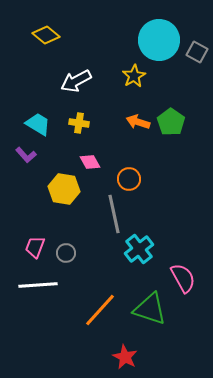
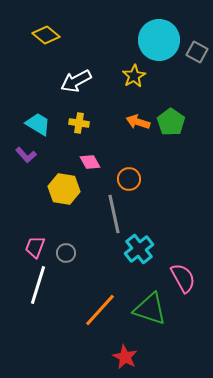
white line: rotated 69 degrees counterclockwise
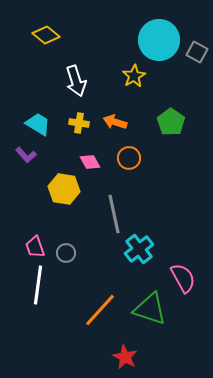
white arrow: rotated 80 degrees counterclockwise
orange arrow: moved 23 px left
orange circle: moved 21 px up
pink trapezoid: rotated 40 degrees counterclockwise
white line: rotated 9 degrees counterclockwise
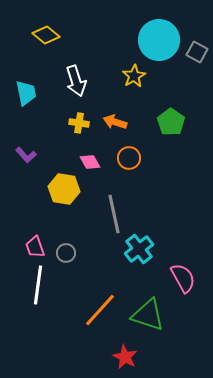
cyan trapezoid: moved 12 px left, 31 px up; rotated 48 degrees clockwise
green triangle: moved 2 px left, 6 px down
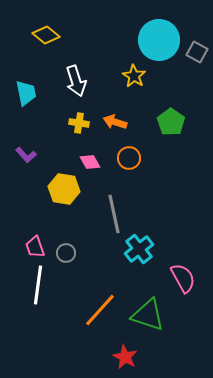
yellow star: rotated 10 degrees counterclockwise
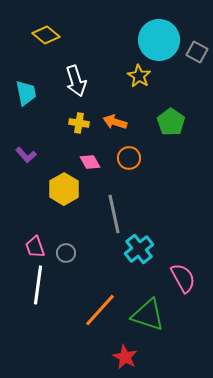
yellow star: moved 5 px right
yellow hexagon: rotated 20 degrees clockwise
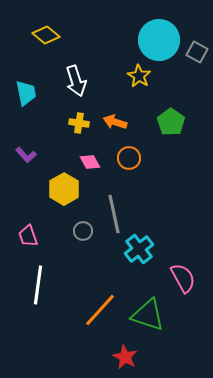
pink trapezoid: moved 7 px left, 11 px up
gray circle: moved 17 px right, 22 px up
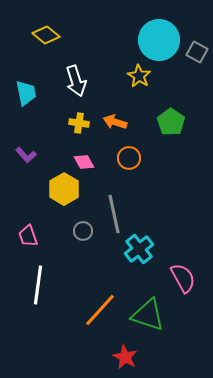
pink diamond: moved 6 px left
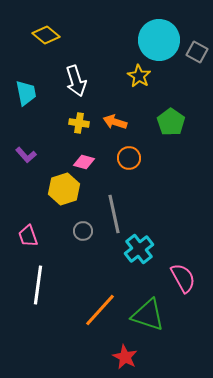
pink diamond: rotated 45 degrees counterclockwise
yellow hexagon: rotated 12 degrees clockwise
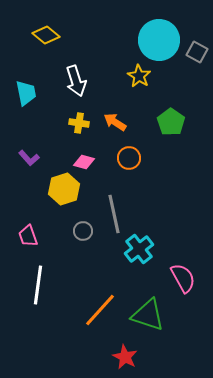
orange arrow: rotated 15 degrees clockwise
purple L-shape: moved 3 px right, 3 px down
